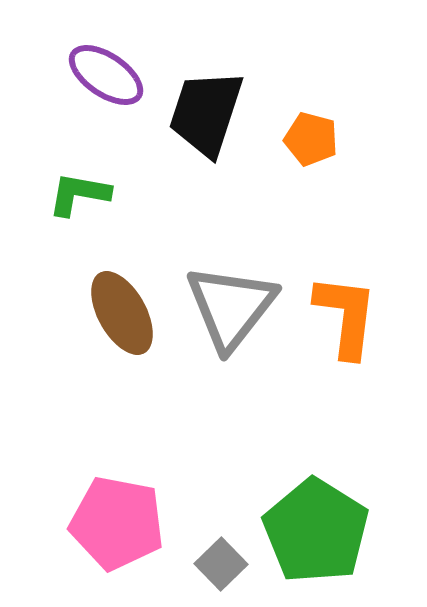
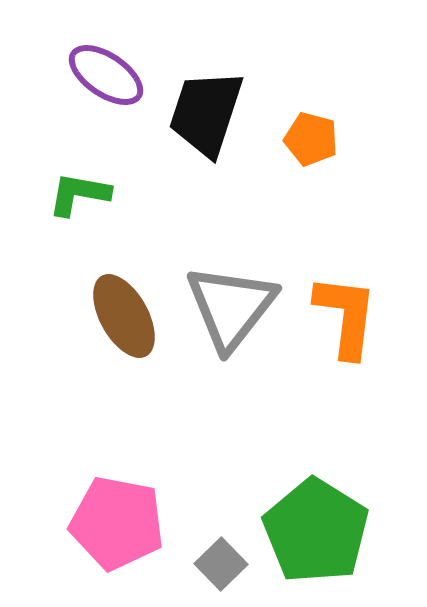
brown ellipse: moved 2 px right, 3 px down
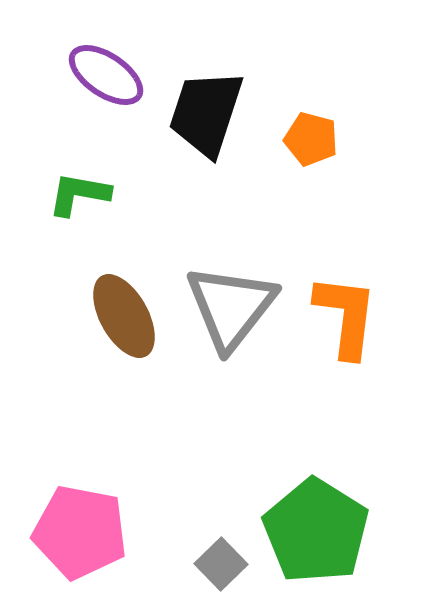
pink pentagon: moved 37 px left, 9 px down
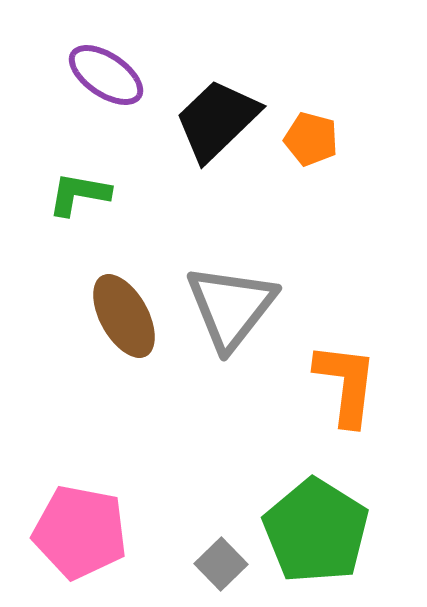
black trapezoid: moved 11 px right, 7 px down; rotated 28 degrees clockwise
orange L-shape: moved 68 px down
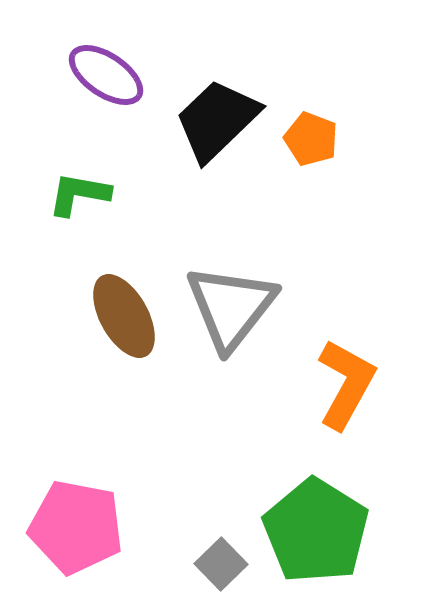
orange pentagon: rotated 6 degrees clockwise
orange L-shape: rotated 22 degrees clockwise
pink pentagon: moved 4 px left, 5 px up
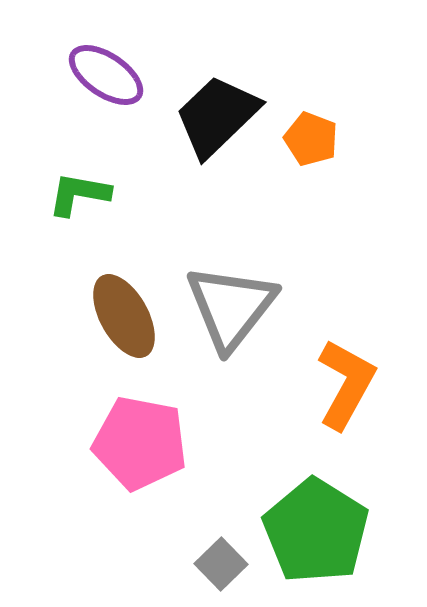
black trapezoid: moved 4 px up
pink pentagon: moved 64 px right, 84 px up
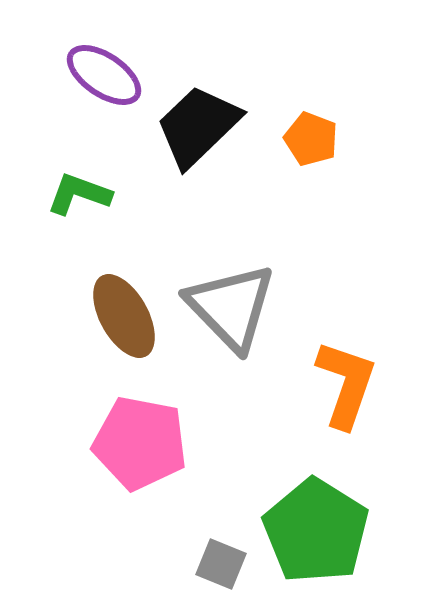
purple ellipse: moved 2 px left
black trapezoid: moved 19 px left, 10 px down
green L-shape: rotated 10 degrees clockwise
gray triangle: rotated 22 degrees counterclockwise
orange L-shape: rotated 10 degrees counterclockwise
gray square: rotated 24 degrees counterclockwise
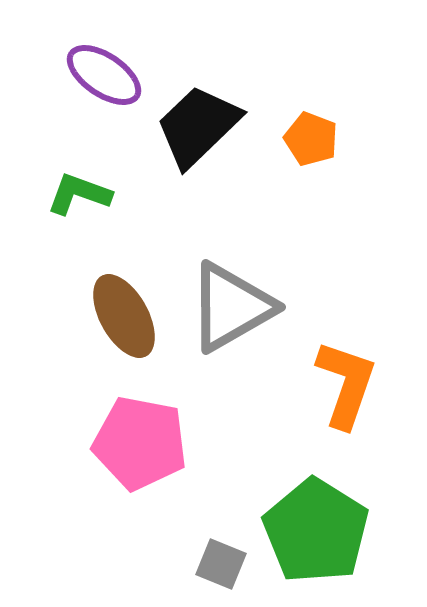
gray triangle: rotated 44 degrees clockwise
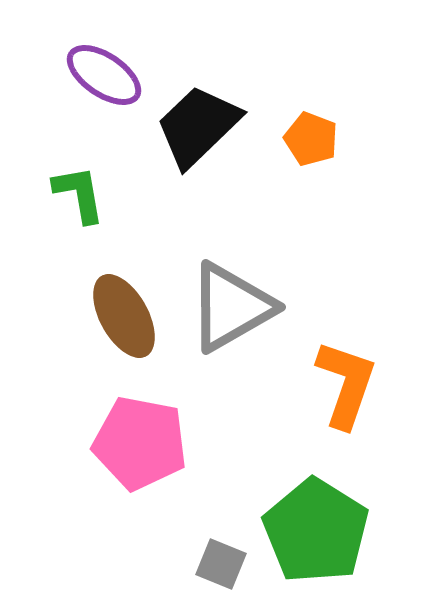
green L-shape: rotated 60 degrees clockwise
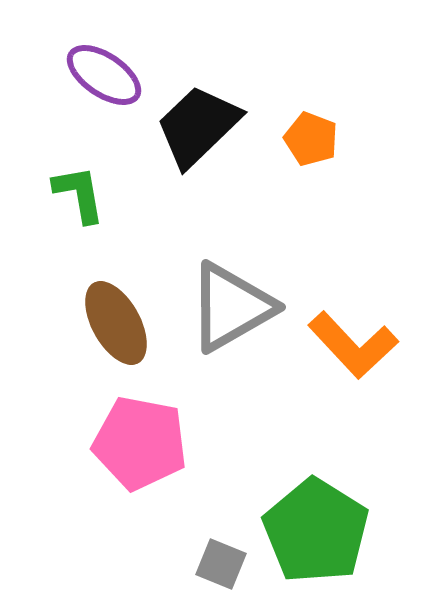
brown ellipse: moved 8 px left, 7 px down
orange L-shape: moved 7 px right, 39 px up; rotated 118 degrees clockwise
